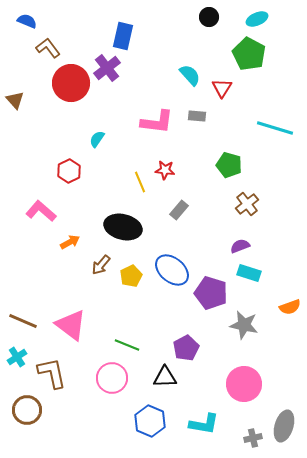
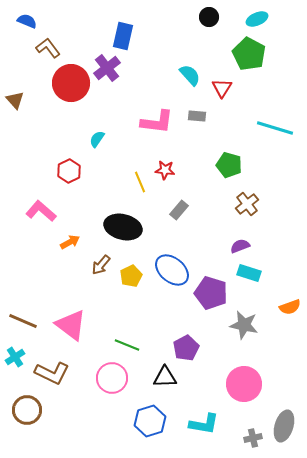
cyan cross at (17, 357): moved 2 px left
brown L-shape at (52, 373): rotated 128 degrees clockwise
blue hexagon at (150, 421): rotated 20 degrees clockwise
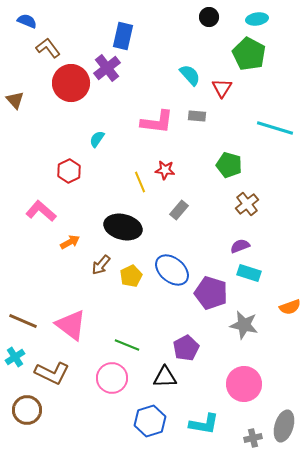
cyan ellipse at (257, 19): rotated 15 degrees clockwise
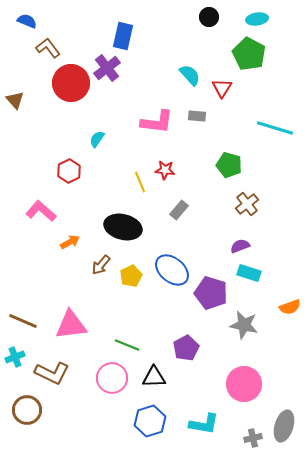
pink triangle at (71, 325): rotated 44 degrees counterclockwise
cyan cross at (15, 357): rotated 12 degrees clockwise
black triangle at (165, 377): moved 11 px left
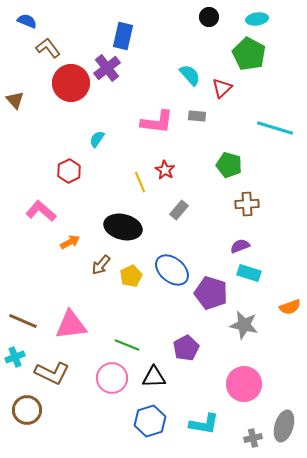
red triangle at (222, 88): rotated 15 degrees clockwise
red star at (165, 170): rotated 24 degrees clockwise
brown cross at (247, 204): rotated 35 degrees clockwise
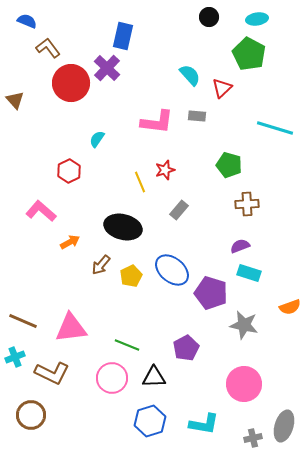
purple cross at (107, 68): rotated 8 degrees counterclockwise
red star at (165, 170): rotated 24 degrees clockwise
pink triangle at (71, 325): moved 3 px down
brown circle at (27, 410): moved 4 px right, 5 px down
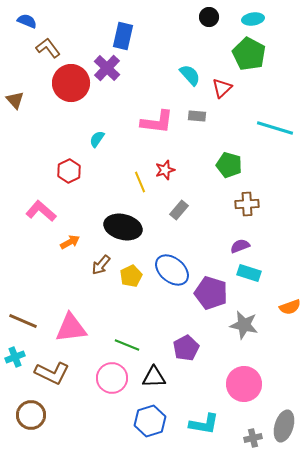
cyan ellipse at (257, 19): moved 4 px left
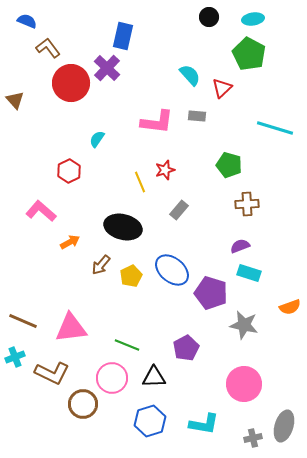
brown circle at (31, 415): moved 52 px right, 11 px up
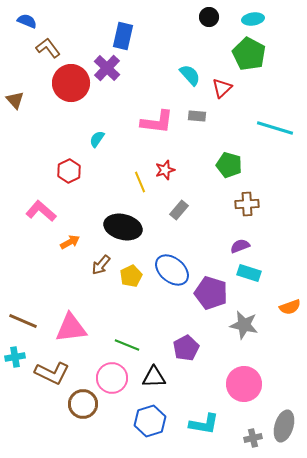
cyan cross at (15, 357): rotated 12 degrees clockwise
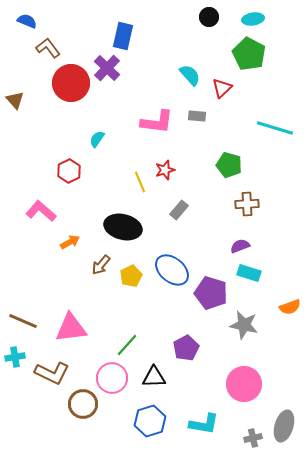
green line at (127, 345): rotated 70 degrees counterclockwise
